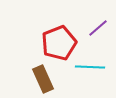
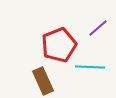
red pentagon: moved 2 px down
brown rectangle: moved 2 px down
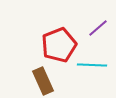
cyan line: moved 2 px right, 2 px up
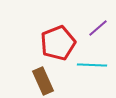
red pentagon: moved 1 px left, 2 px up
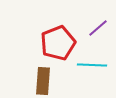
brown rectangle: rotated 28 degrees clockwise
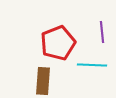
purple line: moved 4 px right, 4 px down; rotated 55 degrees counterclockwise
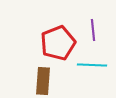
purple line: moved 9 px left, 2 px up
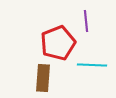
purple line: moved 7 px left, 9 px up
brown rectangle: moved 3 px up
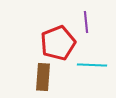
purple line: moved 1 px down
brown rectangle: moved 1 px up
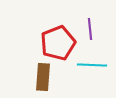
purple line: moved 4 px right, 7 px down
